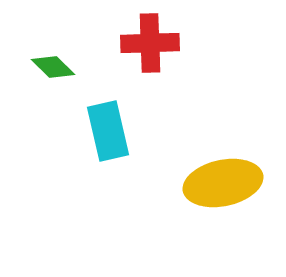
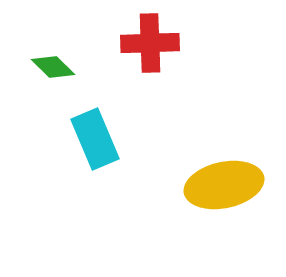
cyan rectangle: moved 13 px left, 8 px down; rotated 10 degrees counterclockwise
yellow ellipse: moved 1 px right, 2 px down
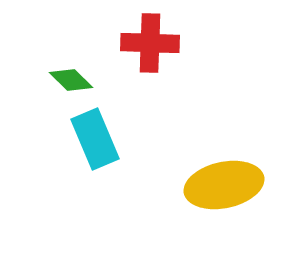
red cross: rotated 4 degrees clockwise
green diamond: moved 18 px right, 13 px down
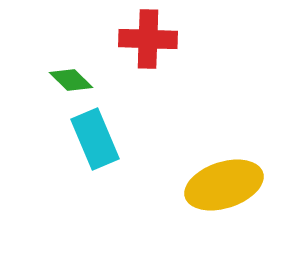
red cross: moved 2 px left, 4 px up
yellow ellipse: rotated 6 degrees counterclockwise
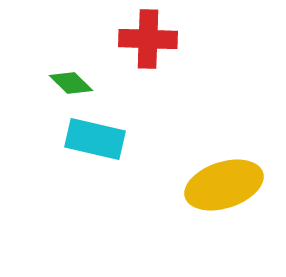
green diamond: moved 3 px down
cyan rectangle: rotated 54 degrees counterclockwise
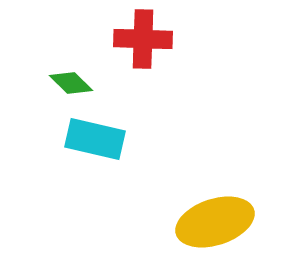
red cross: moved 5 px left
yellow ellipse: moved 9 px left, 37 px down
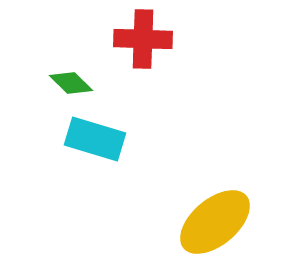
cyan rectangle: rotated 4 degrees clockwise
yellow ellipse: rotated 22 degrees counterclockwise
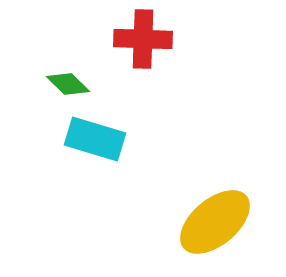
green diamond: moved 3 px left, 1 px down
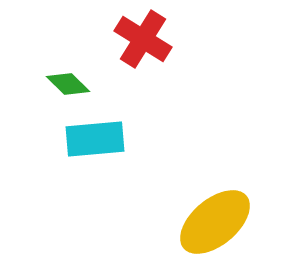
red cross: rotated 30 degrees clockwise
cyan rectangle: rotated 22 degrees counterclockwise
